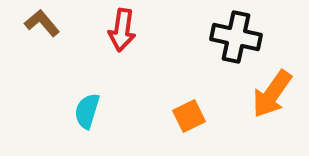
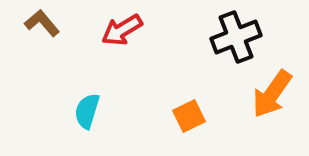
red arrow: rotated 51 degrees clockwise
black cross: rotated 33 degrees counterclockwise
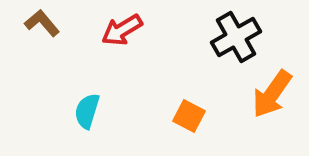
black cross: rotated 9 degrees counterclockwise
orange square: rotated 36 degrees counterclockwise
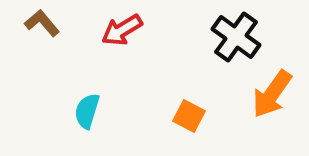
black cross: rotated 24 degrees counterclockwise
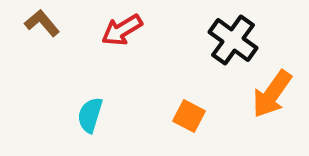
black cross: moved 3 px left, 3 px down
cyan semicircle: moved 3 px right, 4 px down
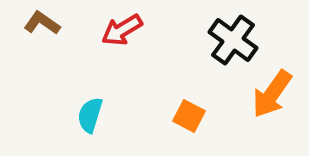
brown L-shape: rotated 15 degrees counterclockwise
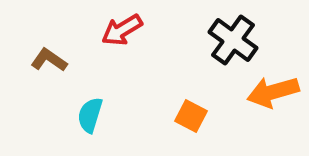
brown L-shape: moved 7 px right, 37 px down
orange arrow: moved 1 px right, 2 px up; rotated 39 degrees clockwise
orange square: moved 2 px right
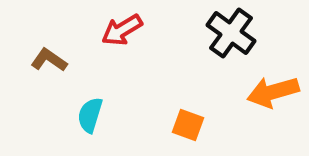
black cross: moved 2 px left, 7 px up
orange square: moved 3 px left, 9 px down; rotated 8 degrees counterclockwise
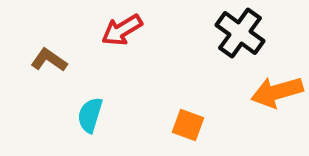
black cross: moved 9 px right
orange arrow: moved 4 px right
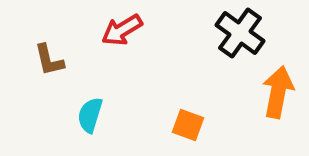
brown L-shape: rotated 138 degrees counterclockwise
orange arrow: moved 1 px right; rotated 117 degrees clockwise
